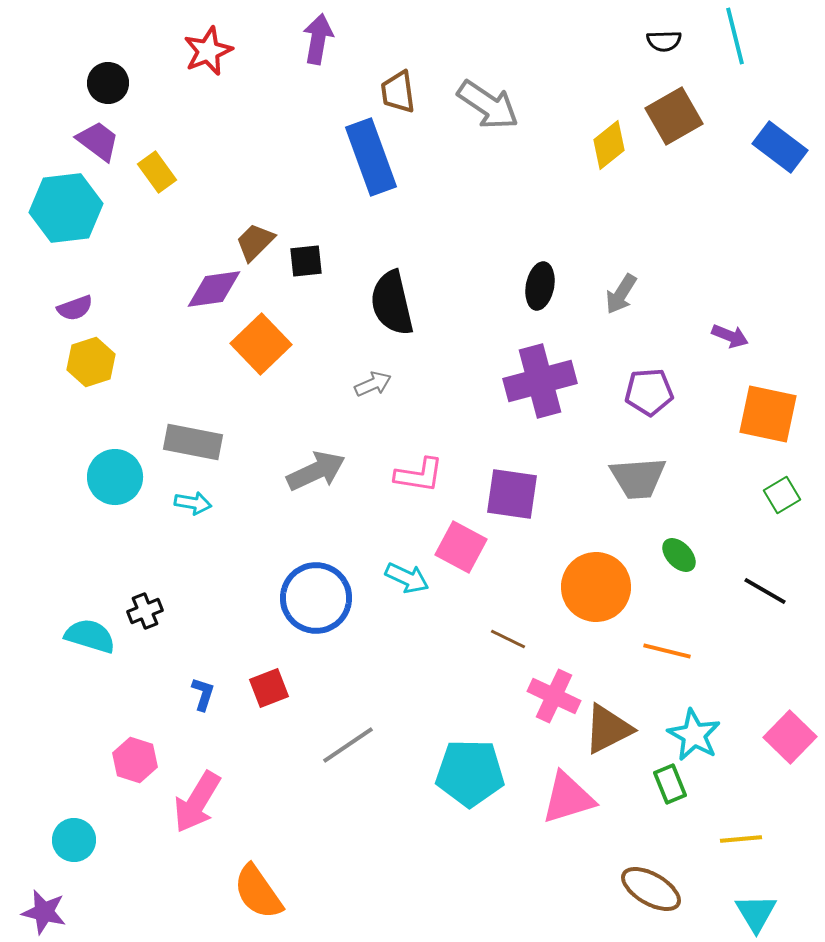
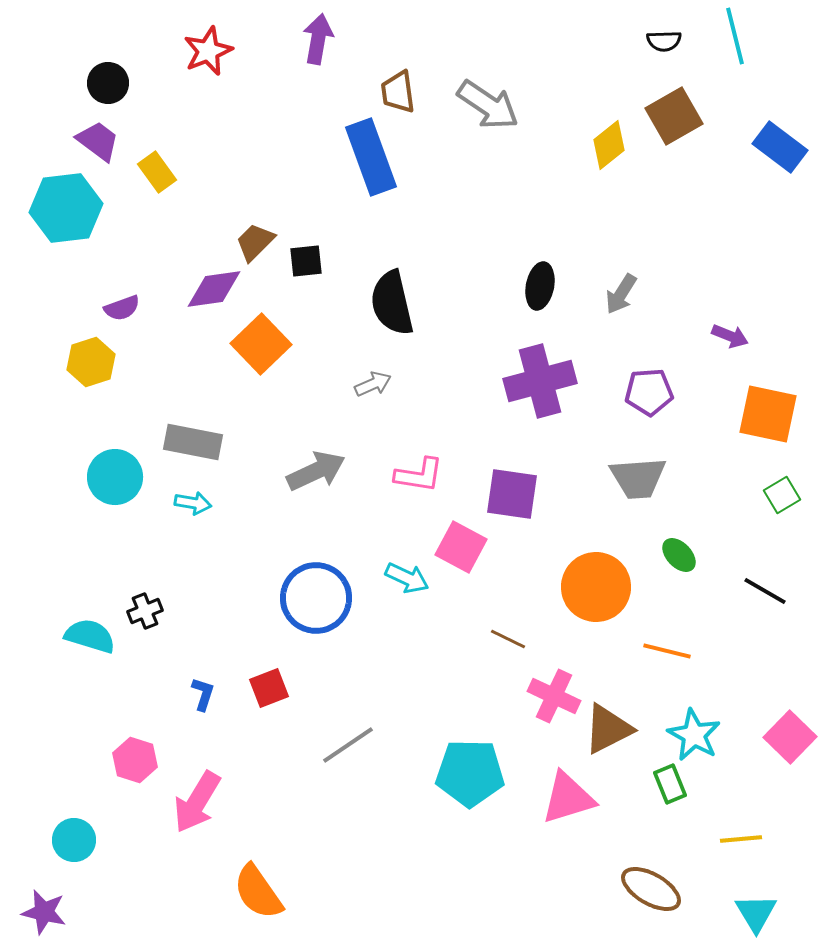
purple semicircle at (75, 308): moved 47 px right
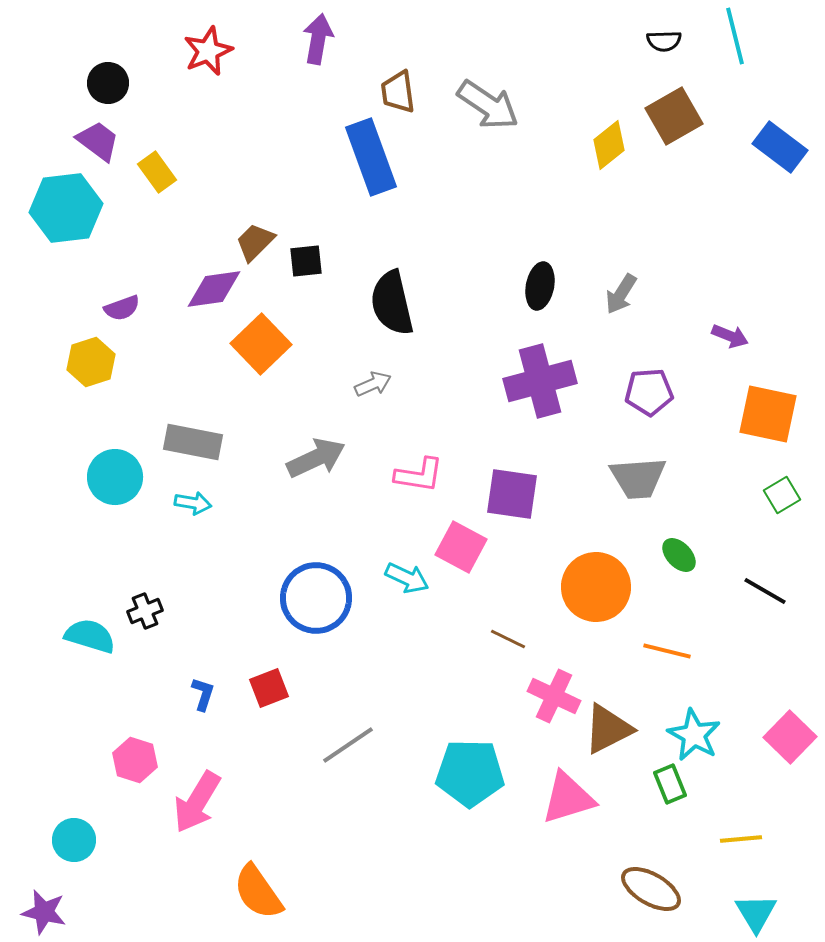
gray arrow at (316, 471): moved 13 px up
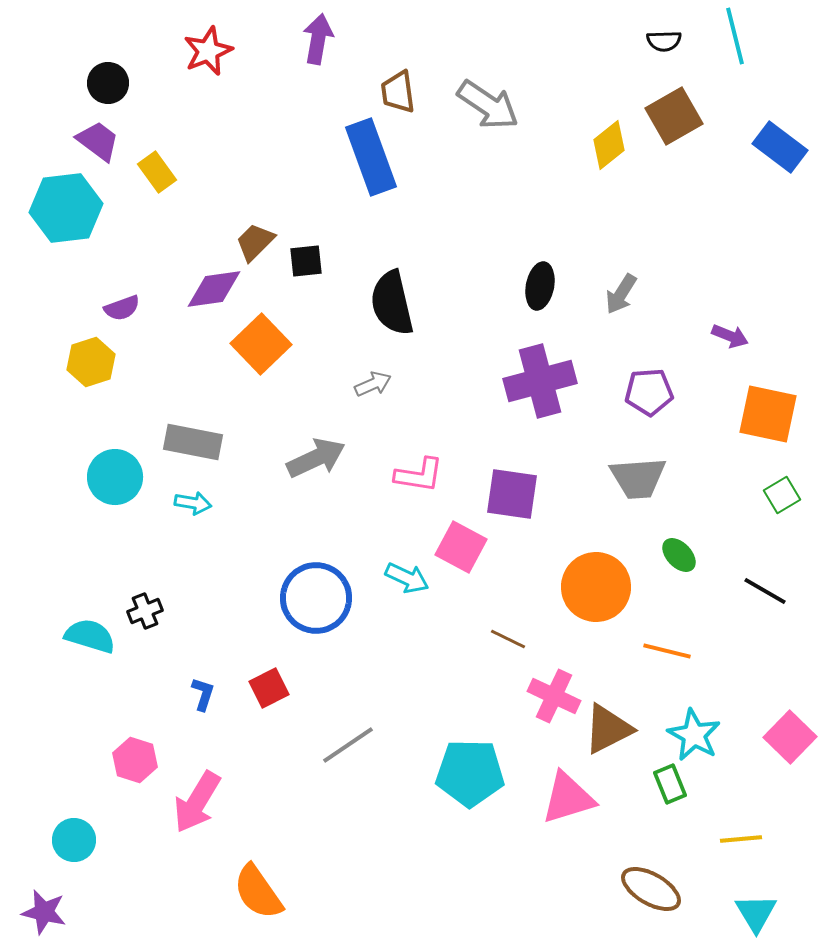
red square at (269, 688): rotated 6 degrees counterclockwise
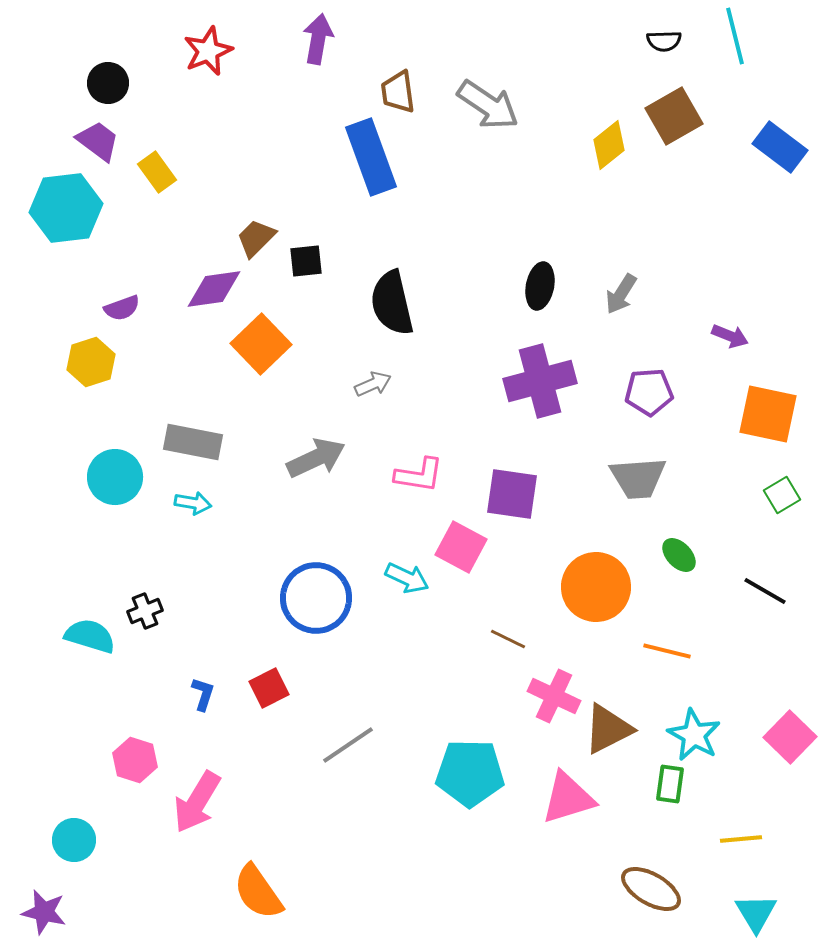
brown trapezoid at (255, 242): moved 1 px right, 4 px up
green rectangle at (670, 784): rotated 30 degrees clockwise
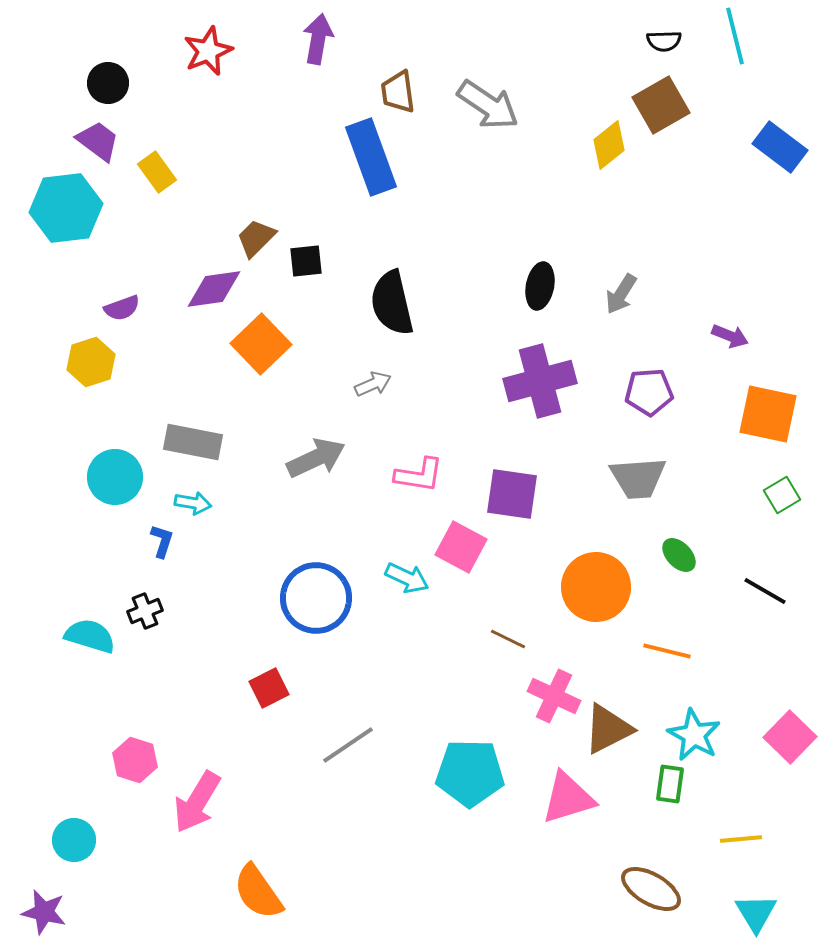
brown square at (674, 116): moved 13 px left, 11 px up
blue L-shape at (203, 694): moved 41 px left, 153 px up
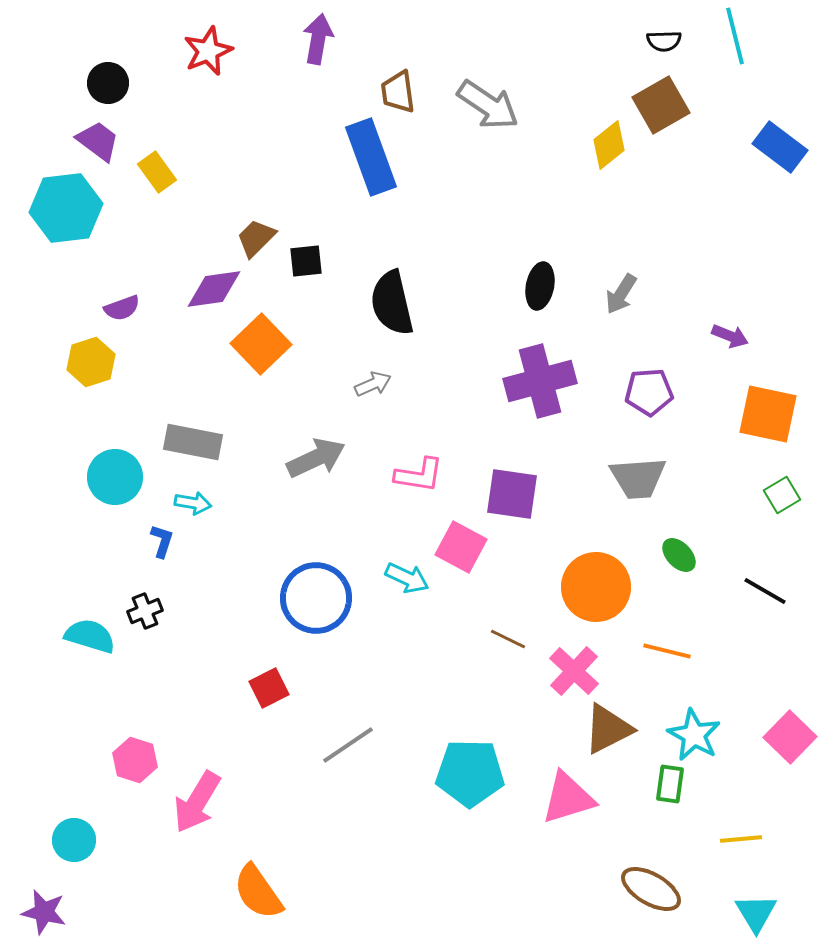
pink cross at (554, 696): moved 20 px right, 25 px up; rotated 18 degrees clockwise
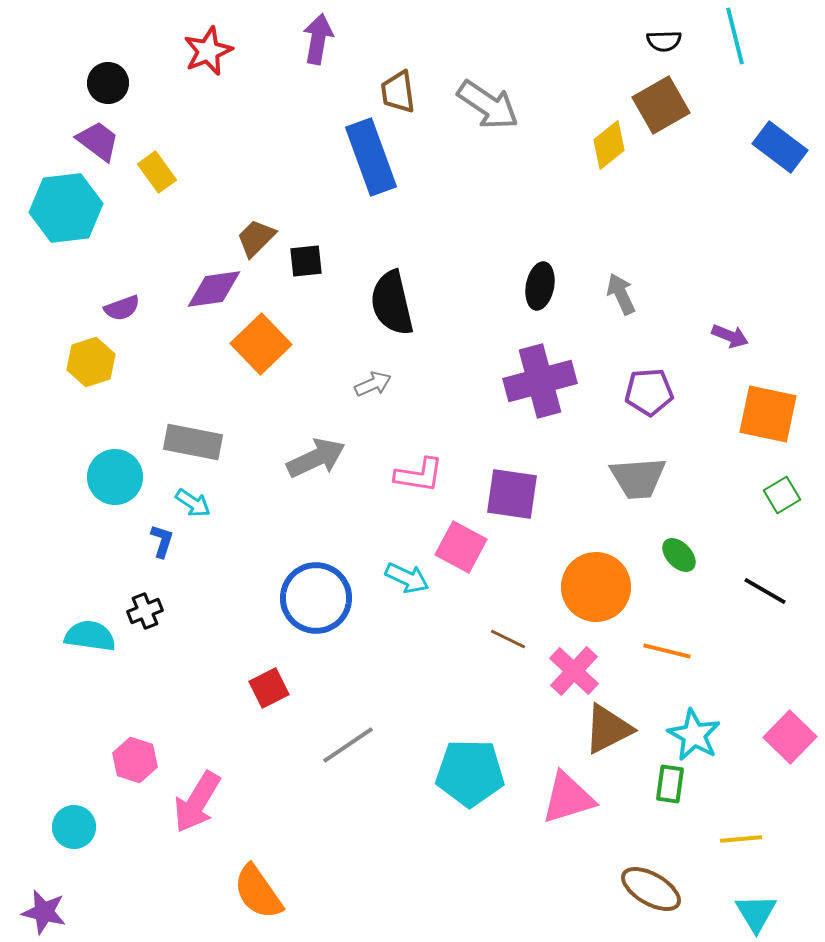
gray arrow at (621, 294): rotated 123 degrees clockwise
cyan arrow at (193, 503): rotated 24 degrees clockwise
cyan semicircle at (90, 636): rotated 9 degrees counterclockwise
cyan circle at (74, 840): moved 13 px up
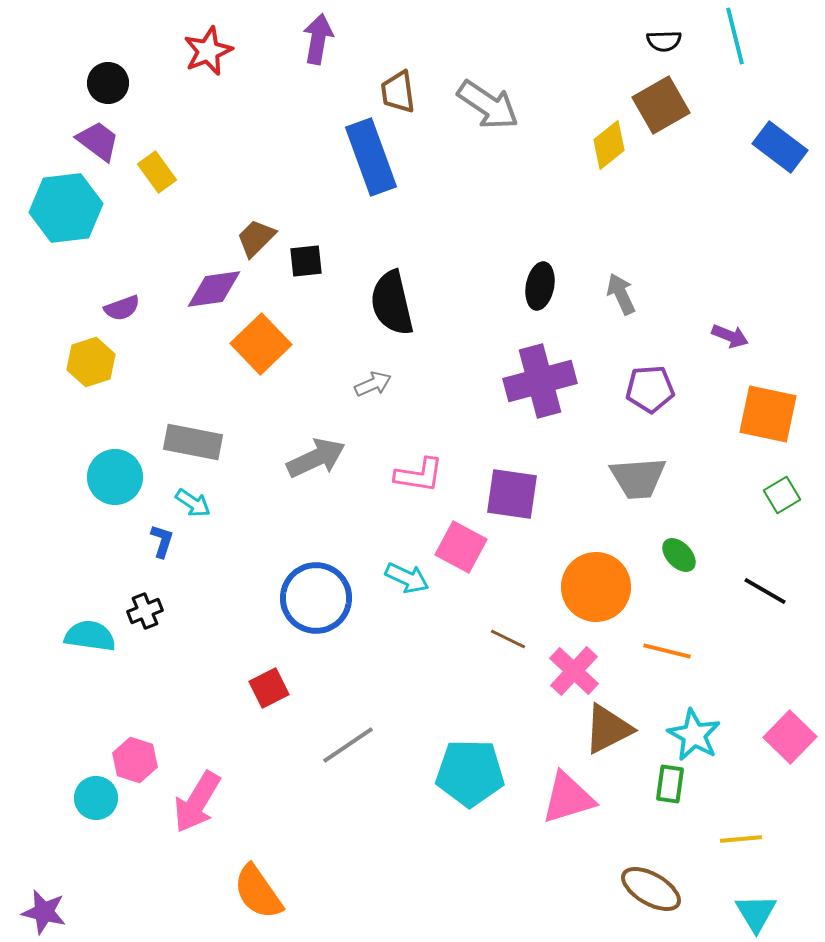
purple pentagon at (649, 392): moved 1 px right, 3 px up
cyan circle at (74, 827): moved 22 px right, 29 px up
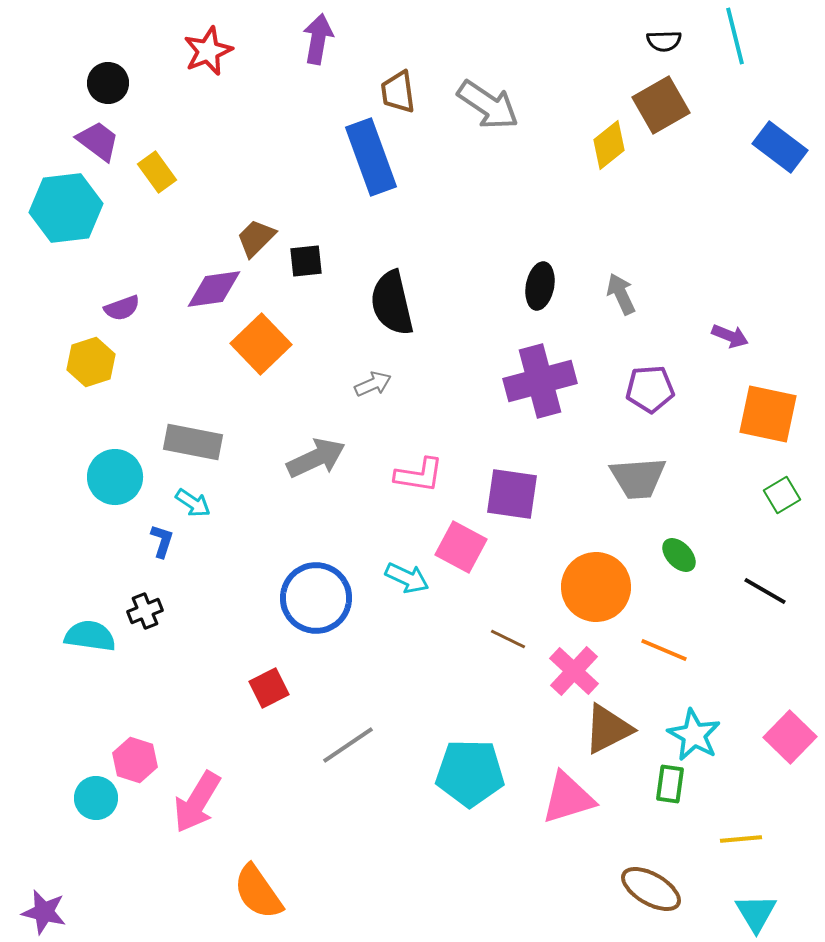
orange line at (667, 651): moved 3 px left, 1 px up; rotated 9 degrees clockwise
